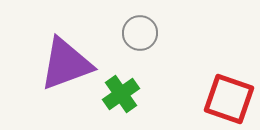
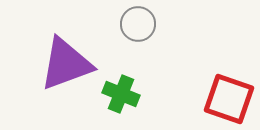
gray circle: moved 2 px left, 9 px up
green cross: rotated 33 degrees counterclockwise
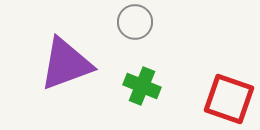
gray circle: moved 3 px left, 2 px up
green cross: moved 21 px right, 8 px up
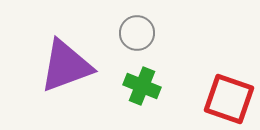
gray circle: moved 2 px right, 11 px down
purple triangle: moved 2 px down
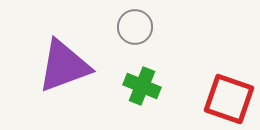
gray circle: moved 2 px left, 6 px up
purple triangle: moved 2 px left
